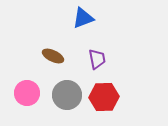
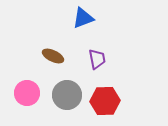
red hexagon: moved 1 px right, 4 px down
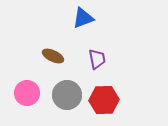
red hexagon: moved 1 px left, 1 px up
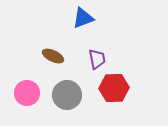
red hexagon: moved 10 px right, 12 px up
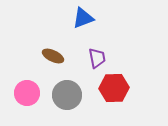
purple trapezoid: moved 1 px up
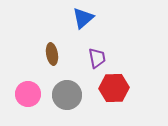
blue triangle: rotated 20 degrees counterclockwise
brown ellipse: moved 1 px left, 2 px up; rotated 55 degrees clockwise
pink circle: moved 1 px right, 1 px down
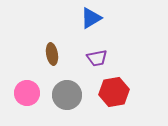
blue triangle: moved 8 px right; rotated 10 degrees clockwise
purple trapezoid: rotated 90 degrees clockwise
red hexagon: moved 4 px down; rotated 8 degrees counterclockwise
pink circle: moved 1 px left, 1 px up
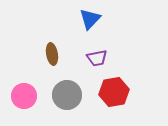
blue triangle: moved 1 px left, 1 px down; rotated 15 degrees counterclockwise
pink circle: moved 3 px left, 3 px down
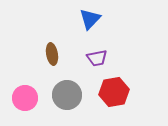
pink circle: moved 1 px right, 2 px down
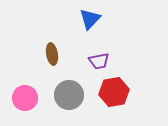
purple trapezoid: moved 2 px right, 3 px down
gray circle: moved 2 px right
